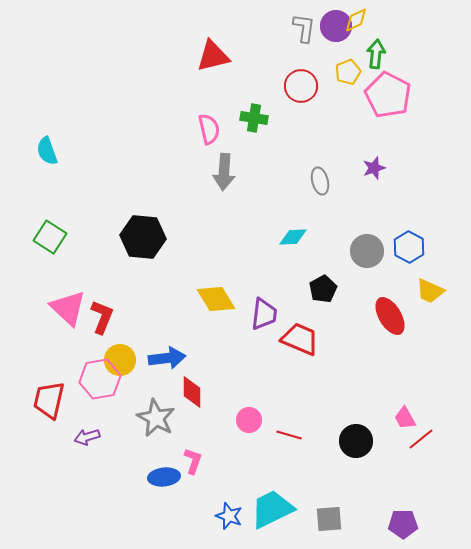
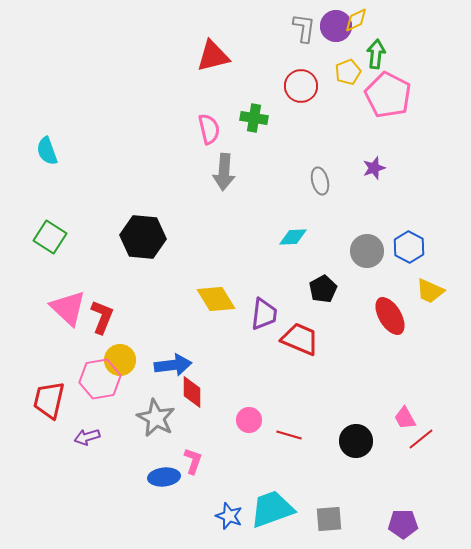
blue arrow at (167, 358): moved 6 px right, 7 px down
cyan trapezoid at (272, 509): rotated 6 degrees clockwise
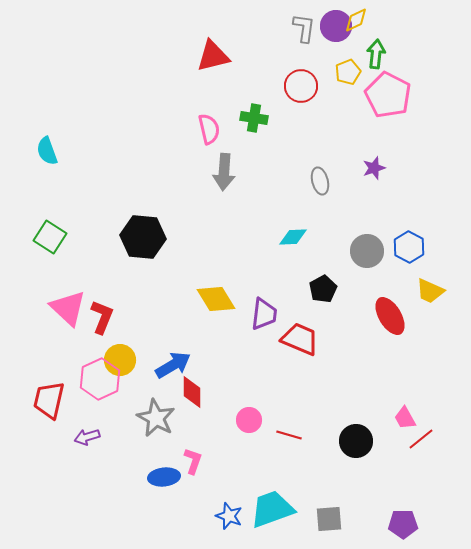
blue arrow at (173, 365): rotated 24 degrees counterclockwise
pink hexagon at (100, 379): rotated 15 degrees counterclockwise
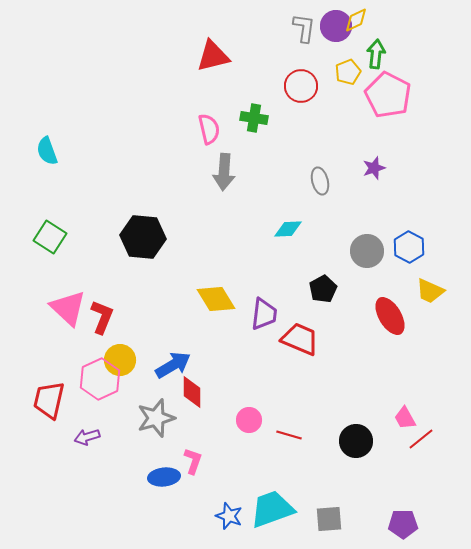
cyan diamond at (293, 237): moved 5 px left, 8 px up
gray star at (156, 418): rotated 27 degrees clockwise
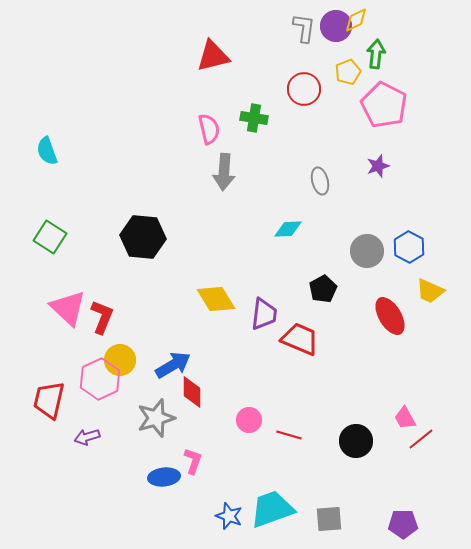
red circle at (301, 86): moved 3 px right, 3 px down
pink pentagon at (388, 95): moved 4 px left, 10 px down
purple star at (374, 168): moved 4 px right, 2 px up
